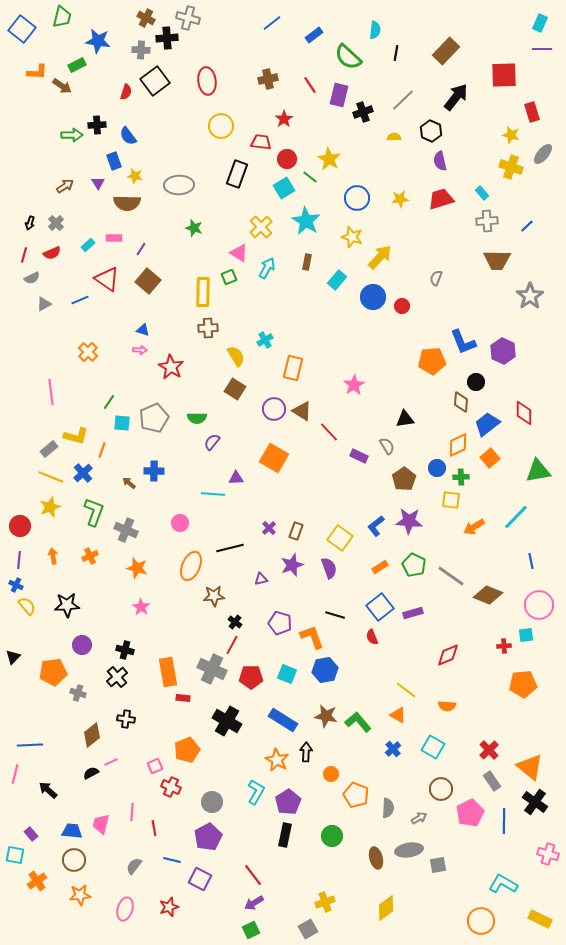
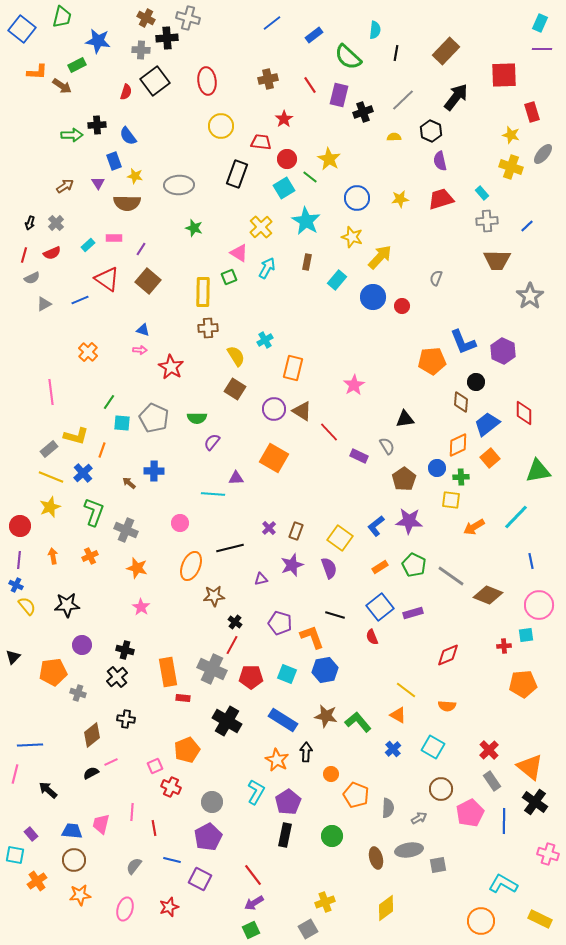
gray pentagon at (154, 418): rotated 24 degrees counterclockwise
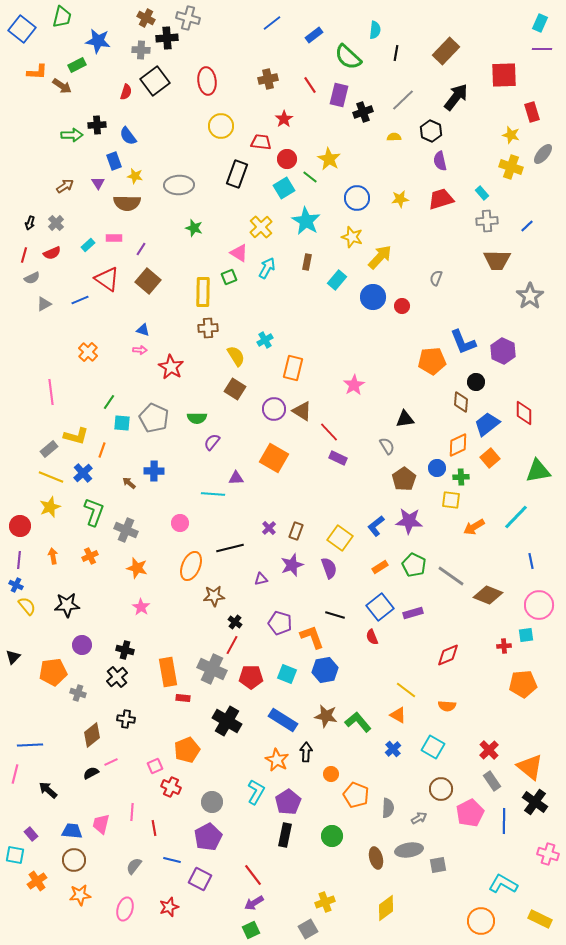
purple rectangle at (359, 456): moved 21 px left, 2 px down
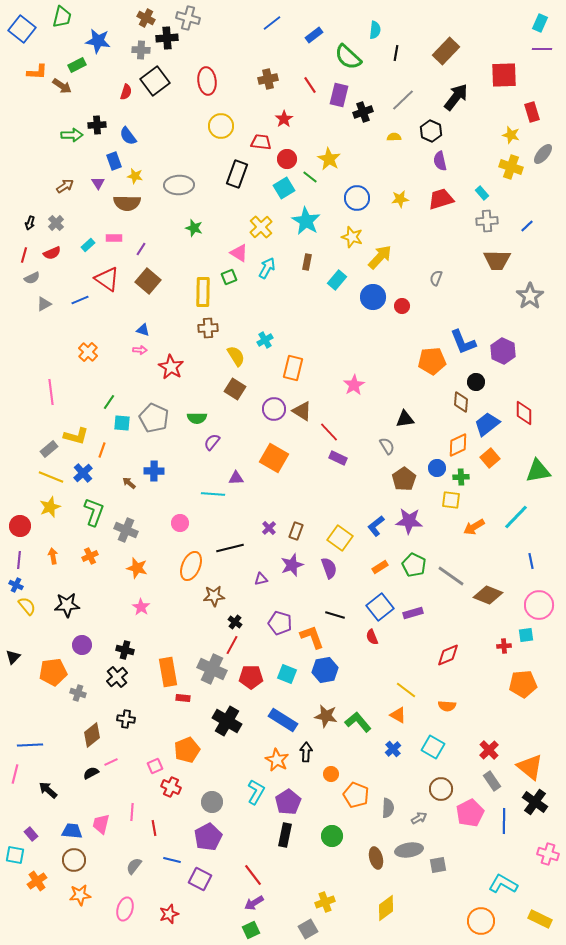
red star at (169, 907): moved 7 px down
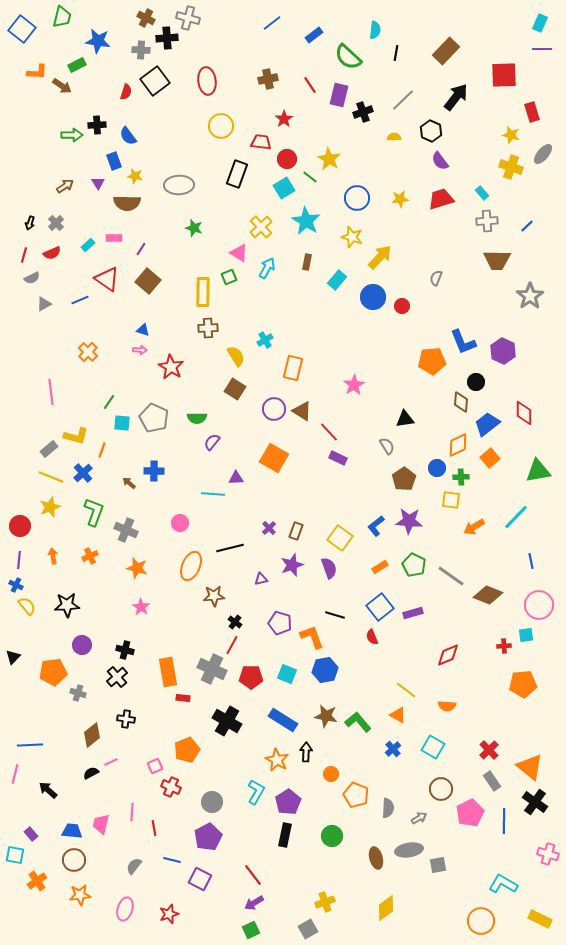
purple semicircle at (440, 161): rotated 24 degrees counterclockwise
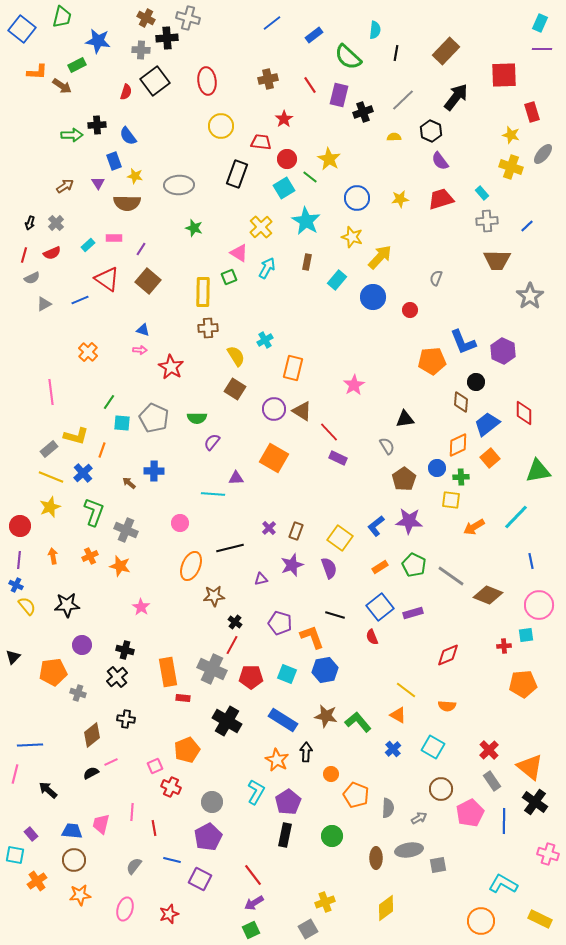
red circle at (402, 306): moved 8 px right, 4 px down
orange star at (137, 568): moved 17 px left, 2 px up
brown ellipse at (376, 858): rotated 15 degrees clockwise
